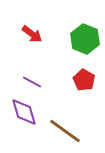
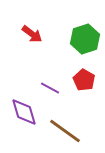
green hexagon: rotated 20 degrees clockwise
purple line: moved 18 px right, 6 px down
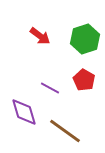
red arrow: moved 8 px right, 2 px down
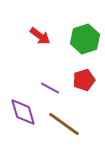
red pentagon: rotated 25 degrees clockwise
purple diamond: moved 1 px left
brown line: moved 1 px left, 7 px up
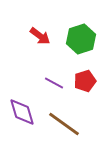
green hexagon: moved 4 px left
red pentagon: moved 1 px right, 1 px down
purple line: moved 4 px right, 5 px up
purple diamond: moved 1 px left
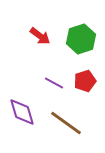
brown line: moved 2 px right, 1 px up
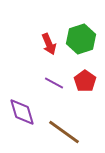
red arrow: moved 9 px right, 8 px down; rotated 30 degrees clockwise
red pentagon: rotated 20 degrees counterclockwise
brown line: moved 2 px left, 9 px down
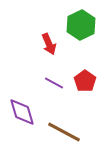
green hexagon: moved 14 px up; rotated 8 degrees counterclockwise
brown line: rotated 8 degrees counterclockwise
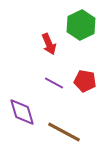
red pentagon: rotated 25 degrees counterclockwise
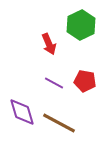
brown line: moved 5 px left, 9 px up
